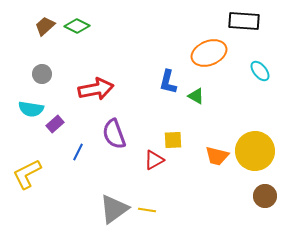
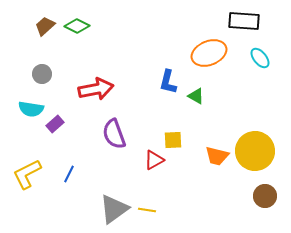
cyan ellipse: moved 13 px up
blue line: moved 9 px left, 22 px down
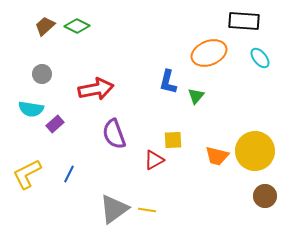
green triangle: rotated 42 degrees clockwise
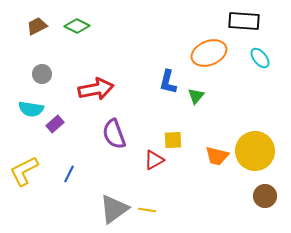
brown trapezoid: moved 8 px left; rotated 15 degrees clockwise
yellow L-shape: moved 3 px left, 3 px up
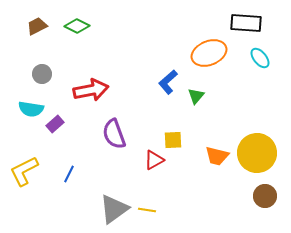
black rectangle: moved 2 px right, 2 px down
blue L-shape: rotated 35 degrees clockwise
red arrow: moved 5 px left, 1 px down
yellow circle: moved 2 px right, 2 px down
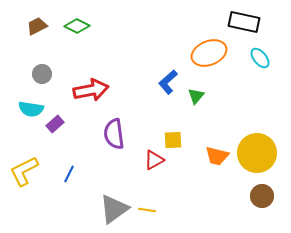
black rectangle: moved 2 px left, 1 px up; rotated 8 degrees clockwise
purple semicircle: rotated 12 degrees clockwise
brown circle: moved 3 px left
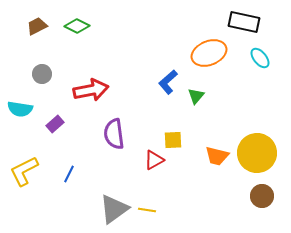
cyan semicircle: moved 11 px left
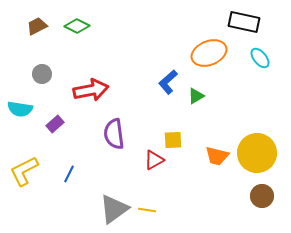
green triangle: rotated 18 degrees clockwise
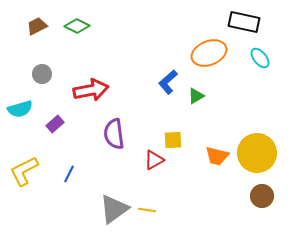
cyan semicircle: rotated 25 degrees counterclockwise
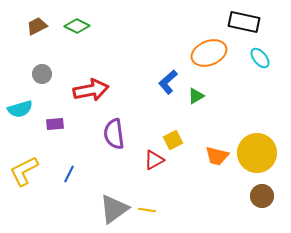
purple rectangle: rotated 36 degrees clockwise
yellow square: rotated 24 degrees counterclockwise
